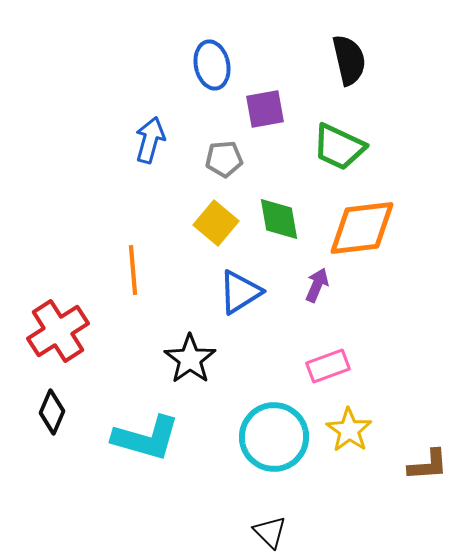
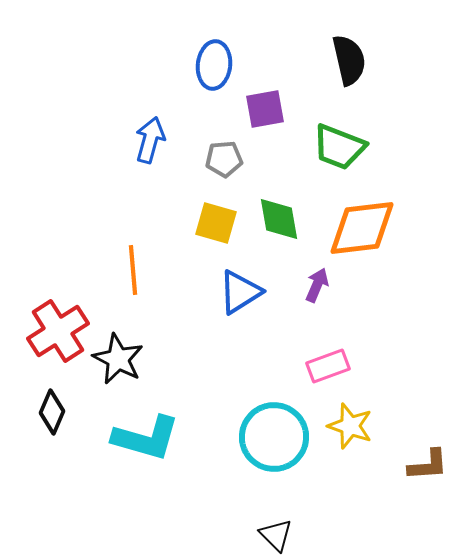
blue ellipse: moved 2 px right; rotated 18 degrees clockwise
green trapezoid: rotated 4 degrees counterclockwise
yellow square: rotated 24 degrees counterclockwise
black star: moved 72 px left; rotated 9 degrees counterclockwise
yellow star: moved 1 px right, 4 px up; rotated 15 degrees counterclockwise
black triangle: moved 6 px right, 3 px down
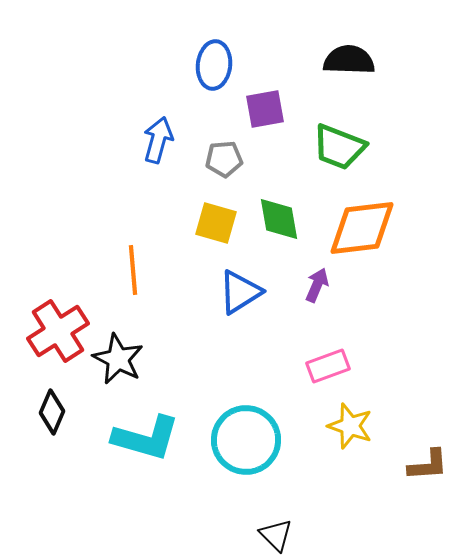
black semicircle: rotated 75 degrees counterclockwise
blue arrow: moved 8 px right
cyan circle: moved 28 px left, 3 px down
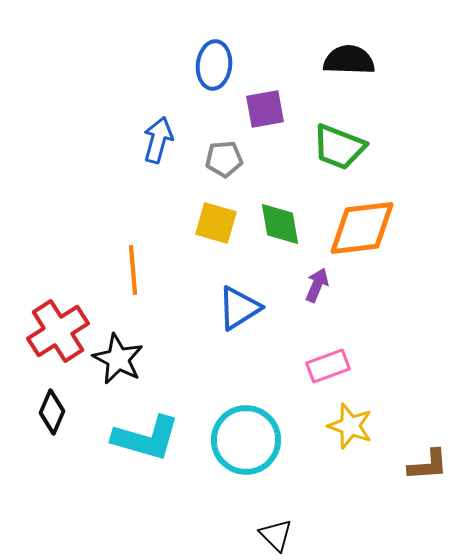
green diamond: moved 1 px right, 5 px down
blue triangle: moved 1 px left, 16 px down
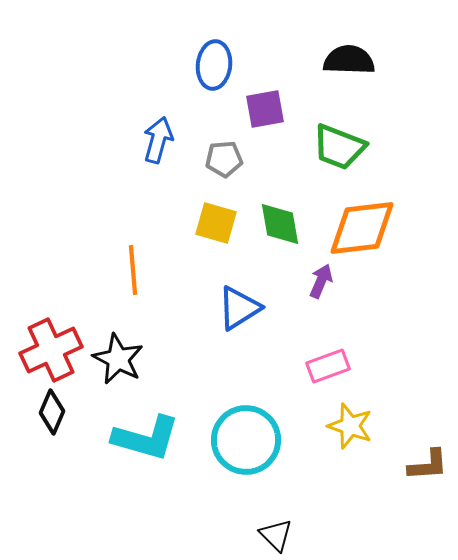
purple arrow: moved 4 px right, 4 px up
red cross: moved 7 px left, 19 px down; rotated 8 degrees clockwise
